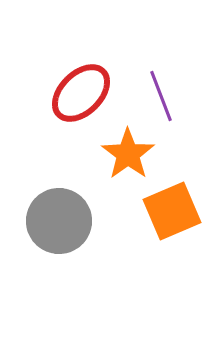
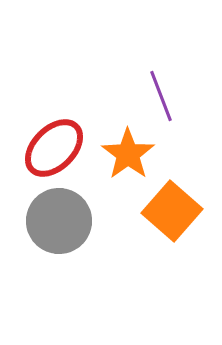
red ellipse: moved 27 px left, 55 px down
orange square: rotated 26 degrees counterclockwise
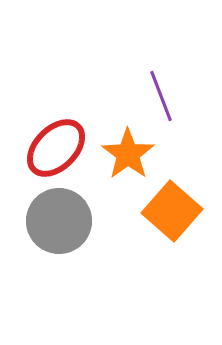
red ellipse: moved 2 px right
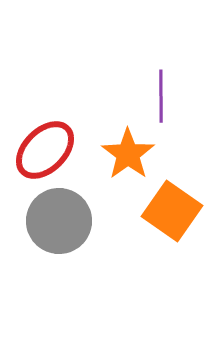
purple line: rotated 21 degrees clockwise
red ellipse: moved 11 px left, 2 px down
orange square: rotated 6 degrees counterclockwise
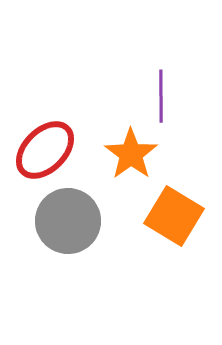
orange star: moved 3 px right
orange square: moved 2 px right, 5 px down; rotated 4 degrees counterclockwise
gray circle: moved 9 px right
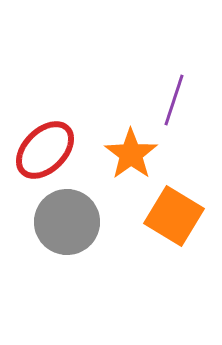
purple line: moved 13 px right, 4 px down; rotated 18 degrees clockwise
gray circle: moved 1 px left, 1 px down
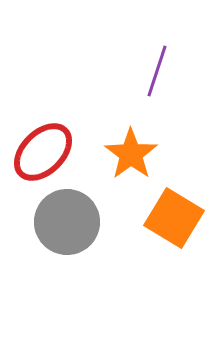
purple line: moved 17 px left, 29 px up
red ellipse: moved 2 px left, 2 px down
orange square: moved 2 px down
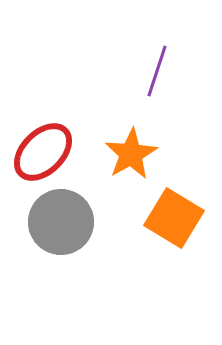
orange star: rotated 6 degrees clockwise
gray circle: moved 6 px left
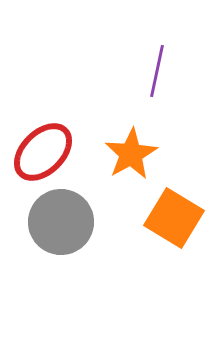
purple line: rotated 6 degrees counterclockwise
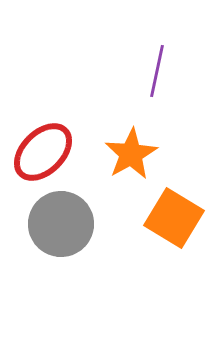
gray circle: moved 2 px down
